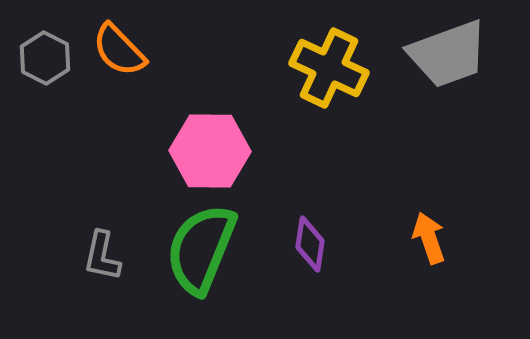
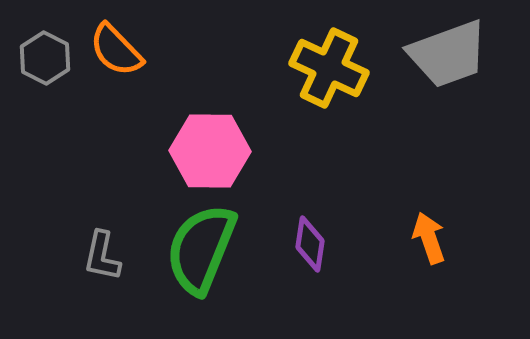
orange semicircle: moved 3 px left
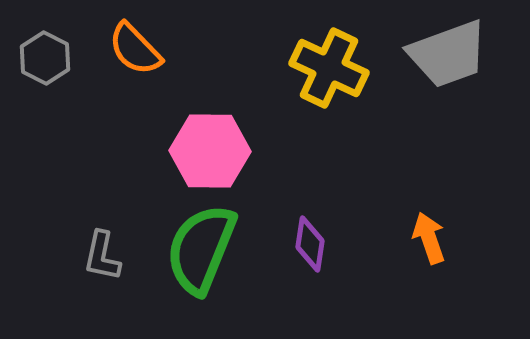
orange semicircle: moved 19 px right, 1 px up
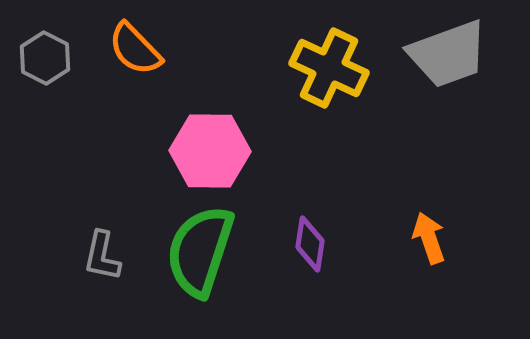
green semicircle: moved 1 px left, 2 px down; rotated 4 degrees counterclockwise
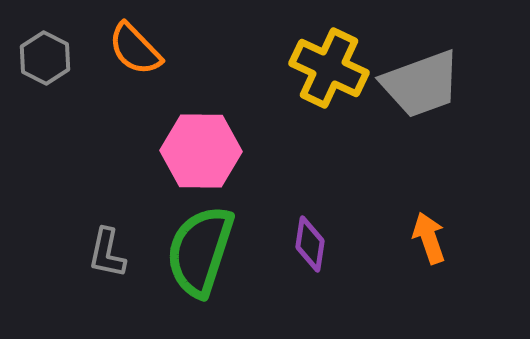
gray trapezoid: moved 27 px left, 30 px down
pink hexagon: moved 9 px left
gray L-shape: moved 5 px right, 3 px up
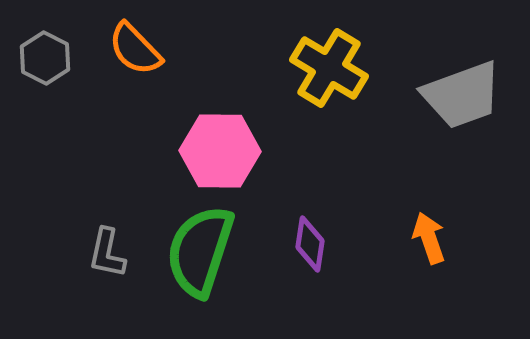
yellow cross: rotated 6 degrees clockwise
gray trapezoid: moved 41 px right, 11 px down
pink hexagon: moved 19 px right
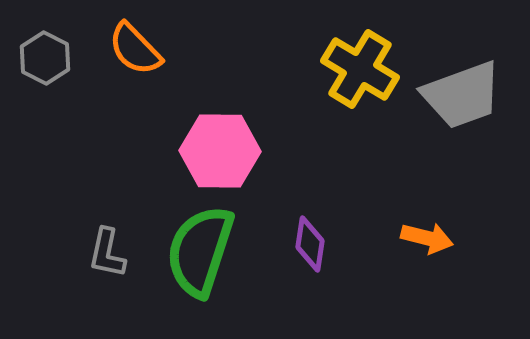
yellow cross: moved 31 px right, 1 px down
orange arrow: moved 2 px left; rotated 123 degrees clockwise
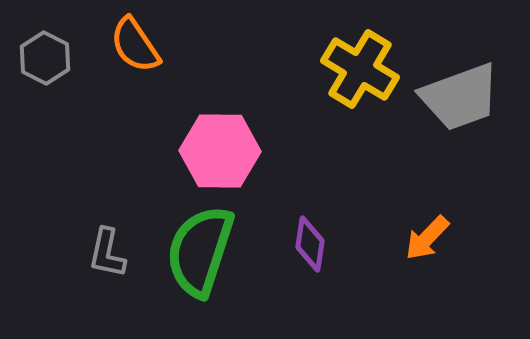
orange semicircle: moved 4 px up; rotated 10 degrees clockwise
gray trapezoid: moved 2 px left, 2 px down
orange arrow: rotated 120 degrees clockwise
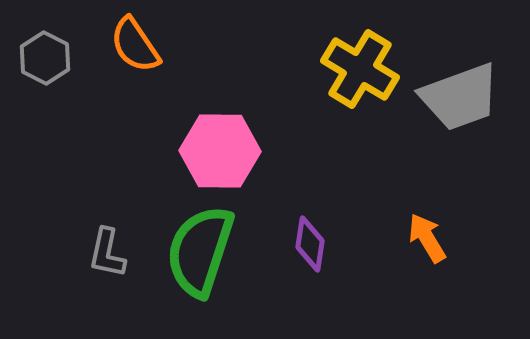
orange arrow: rotated 105 degrees clockwise
